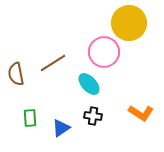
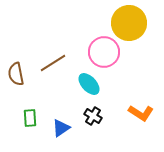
black cross: rotated 24 degrees clockwise
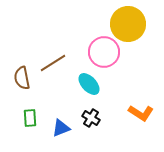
yellow circle: moved 1 px left, 1 px down
brown semicircle: moved 6 px right, 4 px down
black cross: moved 2 px left, 2 px down
blue triangle: rotated 12 degrees clockwise
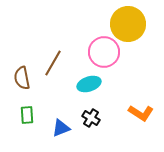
brown line: rotated 28 degrees counterclockwise
cyan ellipse: rotated 65 degrees counterclockwise
green rectangle: moved 3 px left, 3 px up
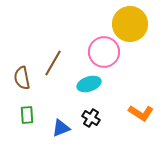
yellow circle: moved 2 px right
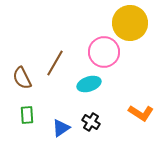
yellow circle: moved 1 px up
brown line: moved 2 px right
brown semicircle: rotated 15 degrees counterclockwise
black cross: moved 4 px down
blue triangle: rotated 12 degrees counterclockwise
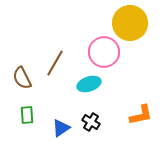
orange L-shape: moved 2 px down; rotated 45 degrees counterclockwise
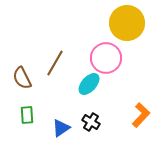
yellow circle: moved 3 px left
pink circle: moved 2 px right, 6 px down
cyan ellipse: rotated 30 degrees counterclockwise
orange L-shape: rotated 35 degrees counterclockwise
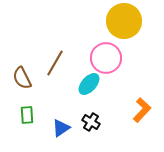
yellow circle: moved 3 px left, 2 px up
orange L-shape: moved 1 px right, 5 px up
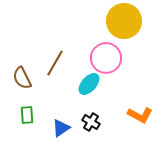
orange L-shape: moved 2 px left, 5 px down; rotated 75 degrees clockwise
